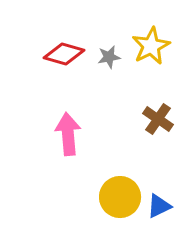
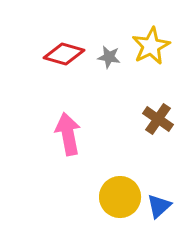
gray star: rotated 20 degrees clockwise
pink arrow: rotated 6 degrees counterclockwise
blue triangle: rotated 16 degrees counterclockwise
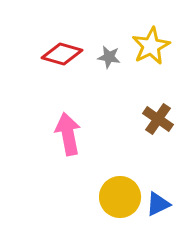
red diamond: moved 2 px left
blue triangle: moved 1 px left, 2 px up; rotated 16 degrees clockwise
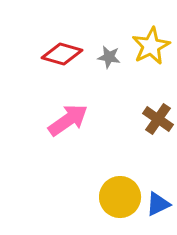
pink arrow: moved 14 px up; rotated 66 degrees clockwise
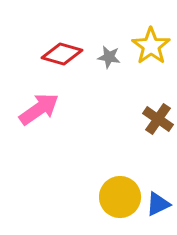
yellow star: rotated 9 degrees counterclockwise
pink arrow: moved 29 px left, 11 px up
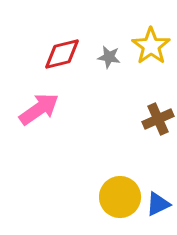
red diamond: rotated 30 degrees counterclockwise
brown cross: rotated 32 degrees clockwise
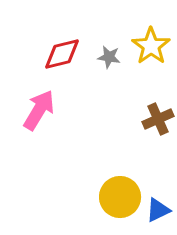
pink arrow: moved 1 px down; rotated 24 degrees counterclockwise
blue triangle: moved 6 px down
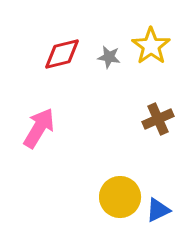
pink arrow: moved 18 px down
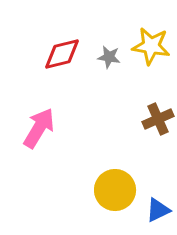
yellow star: rotated 27 degrees counterclockwise
yellow circle: moved 5 px left, 7 px up
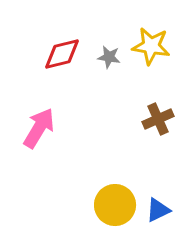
yellow circle: moved 15 px down
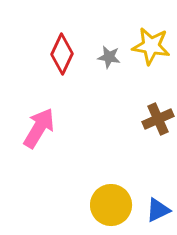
red diamond: rotated 51 degrees counterclockwise
yellow circle: moved 4 px left
